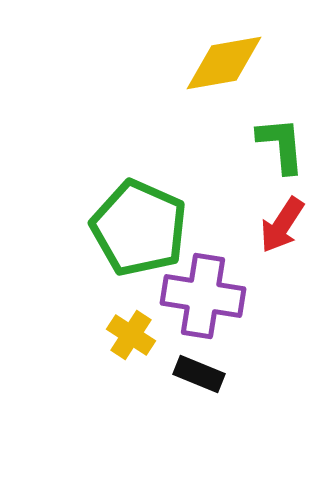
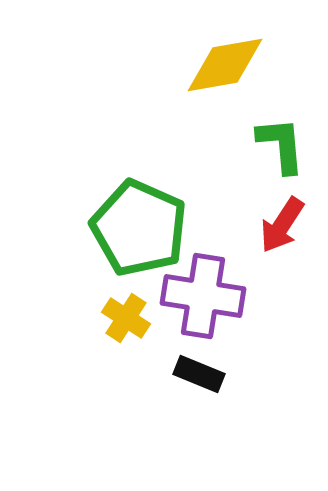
yellow diamond: moved 1 px right, 2 px down
yellow cross: moved 5 px left, 17 px up
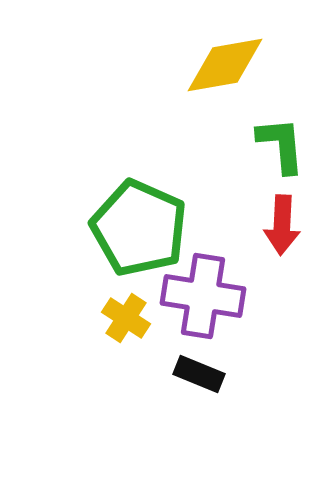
red arrow: rotated 30 degrees counterclockwise
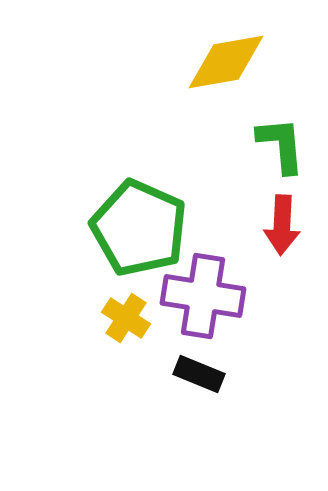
yellow diamond: moved 1 px right, 3 px up
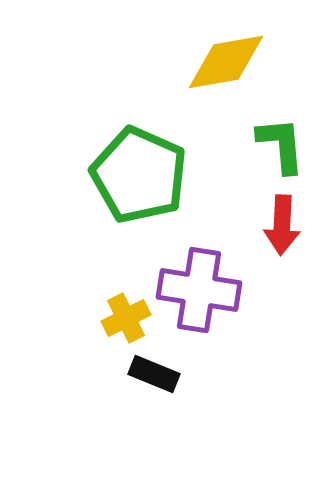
green pentagon: moved 53 px up
purple cross: moved 4 px left, 6 px up
yellow cross: rotated 30 degrees clockwise
black rectangle: moved 45 px left
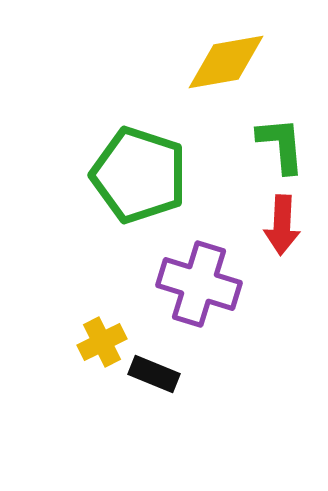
green pentagon: rotated 6 degrees counterclockwise
purple cross: moved 6 px up; rotated 8 degrees clockwise
yellow cross: moved 24 px left, 24 px down
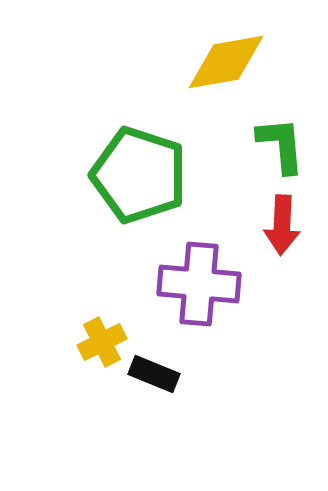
purple cross: rotated 12 degrees counterclockwise
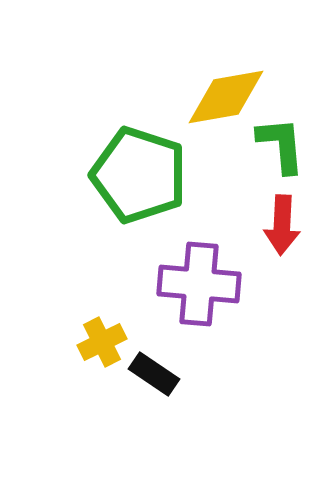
yellow diamond: moved 35 px down
black rectangle: rotated 12 degrees clockwise
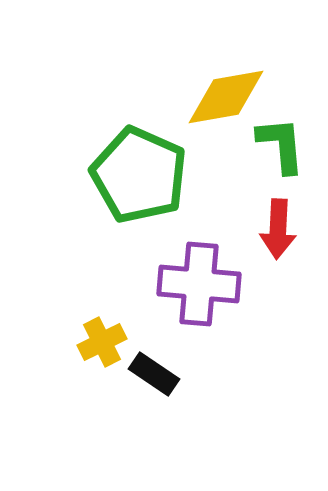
green pentagon: rotated 6 degrees clockwise
red arrow: moved 4 px left, 4 px down
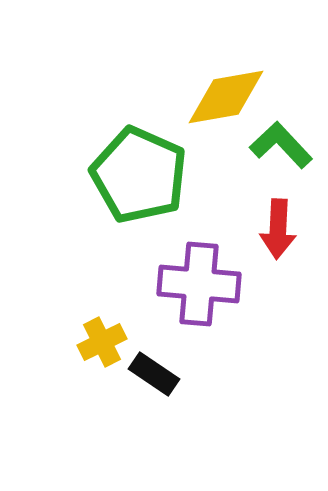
green L-shape: rotated 38 degrees counterclockwise
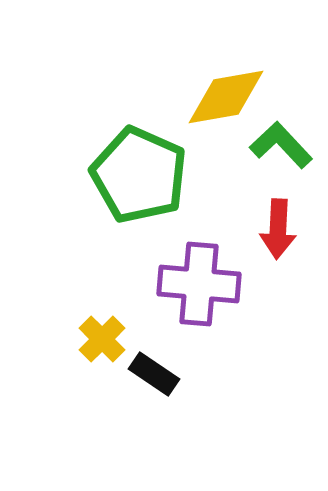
yellow cross: moved 3 px up; rotated 18 degrees counterclockwise
